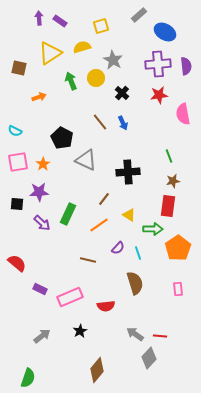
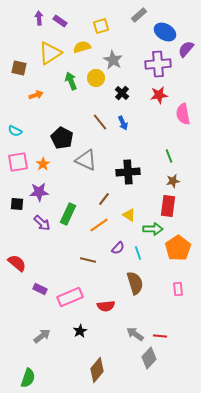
purple semicircle at (186, 66): moved 17 px up; rotated 132 degrees counterclockwise
orange arrow at (39, 97): moved 3 px left, 2 px up
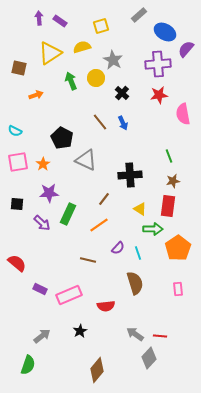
black cross at (128, 172): moved 2 px right, 3 px down
purple star at (39, 192): moved 10 px right, 1 px down
yellow triangle at (129, 215): moved 11 px right, 6 px up
pink rectangle at (70, 297): moved 1 px left, 2 px up
green semicircle at (28, 378): moved 13 px up
